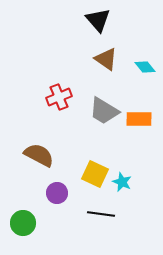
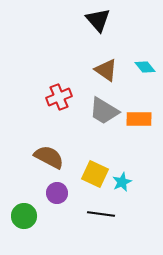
brown triangle: moved 11 px down
brown semicircle: moved 10 px right, 2 px down
cyan star: rotated 24 degrees clockwise
green circle: moved 1 px right, 7 px up
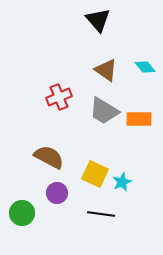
green circle: moved 2 px left, 3 px up
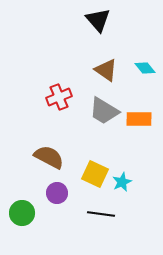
cyan diamond: moved 1 px down
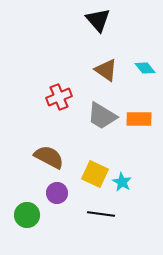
gray trapezoid: moved 2 px left, 5 px down
cyan star: rotated 18 degrees counterclockwise
green circle: moved 5 px right, 2 px down
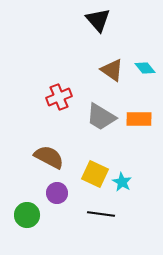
brown triangle: moved 6 px right
gray trapezoid: moved 1 px left, 1 px down
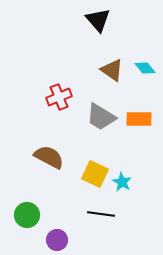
purple circle: moved 47 px down
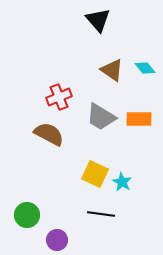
brown semicircle: moved 23 px up
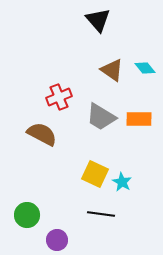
brown semicircle: moved 7 px left
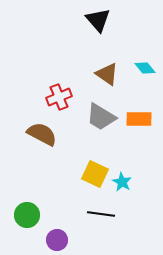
brown triangle: moved 5 px left, 4 px down
